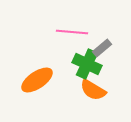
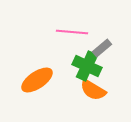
green cross: moved 2 px down
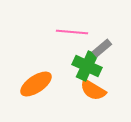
orange ellipse: moved 1 px left, 4 px down
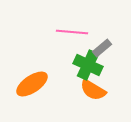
green cross: moved 1 px right, 1 px up
orange ellipse: moved 4 px left
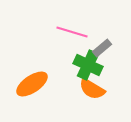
pink line: rotated 12 degrees clockwise
orange semicircle: moved 1 px left, 1 px up
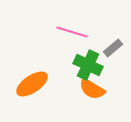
gray rectangle: moved 11 px right
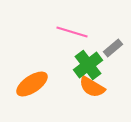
green cross: rotated 28 degrees clockwise
orange semicircle: moved 2 px up
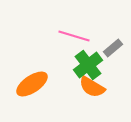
pink line: moved 2 px right, 4 px down
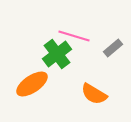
green cross: moved 31 px left, 11 px up
orange semicircle: moved 2 px right, 7 px down
